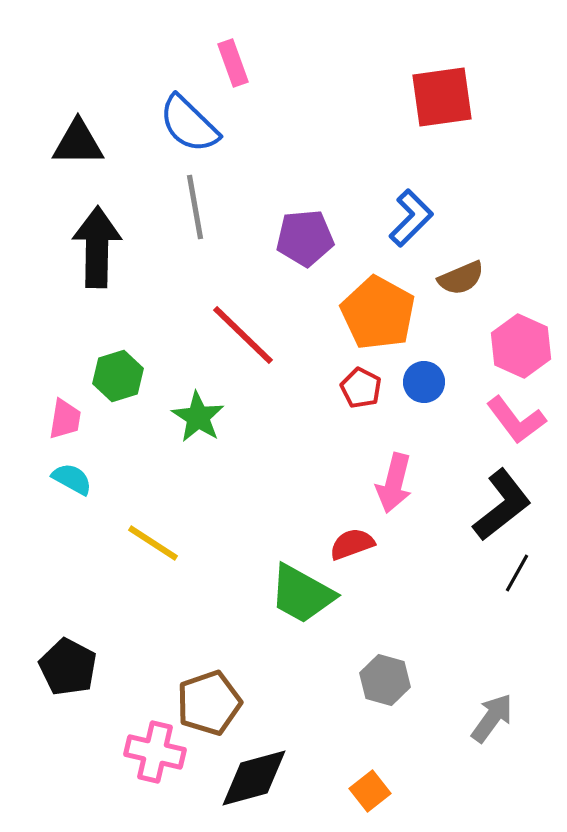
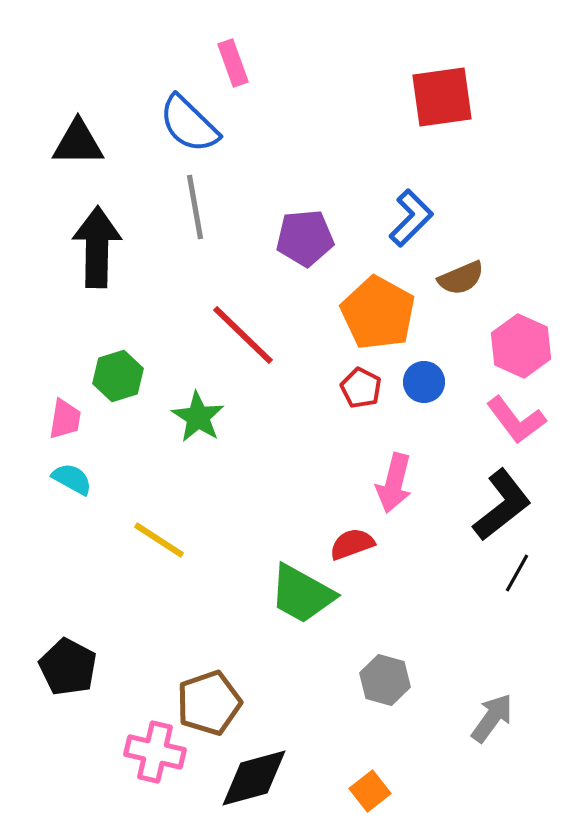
yellow line: moved 6 px right, 3 px up
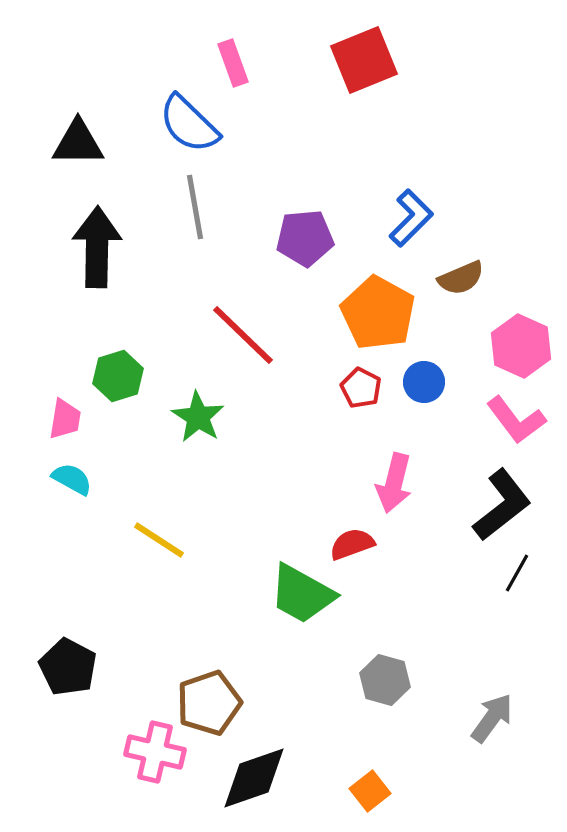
red square: moved 78 px left, 37 px up; rotated 14 degrees counterclockwise
black diamond: rotated 4 degrees counterclockwise
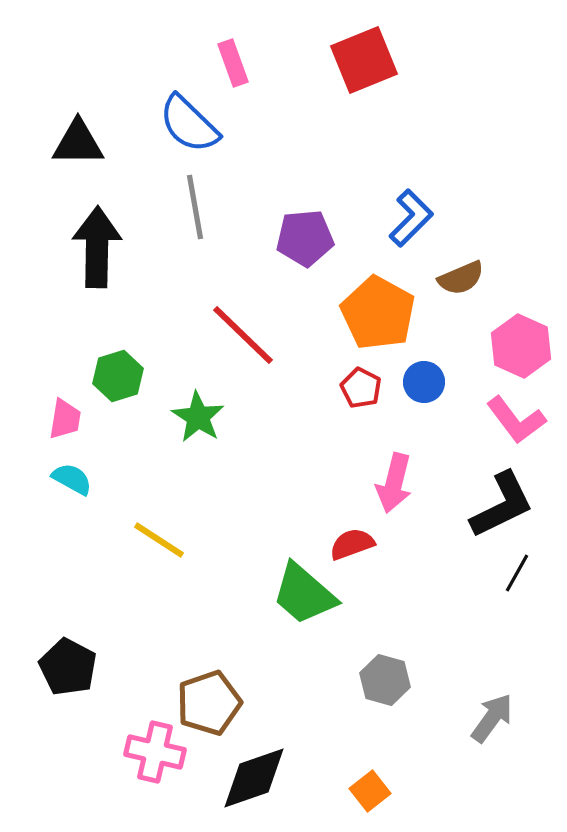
black L-shape: rotated 12 degrees clockwise
green trapezoid: moved 2 px right; rotated 12 degrees clockwise
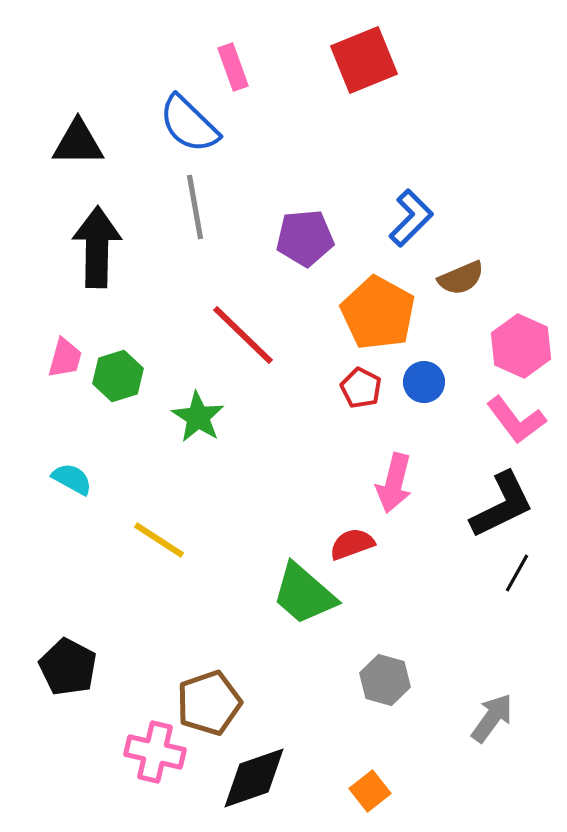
pink rectangle: moved 4 px down
pink trapezoid: moved 61 px up; rotated 6 degrees clockwise
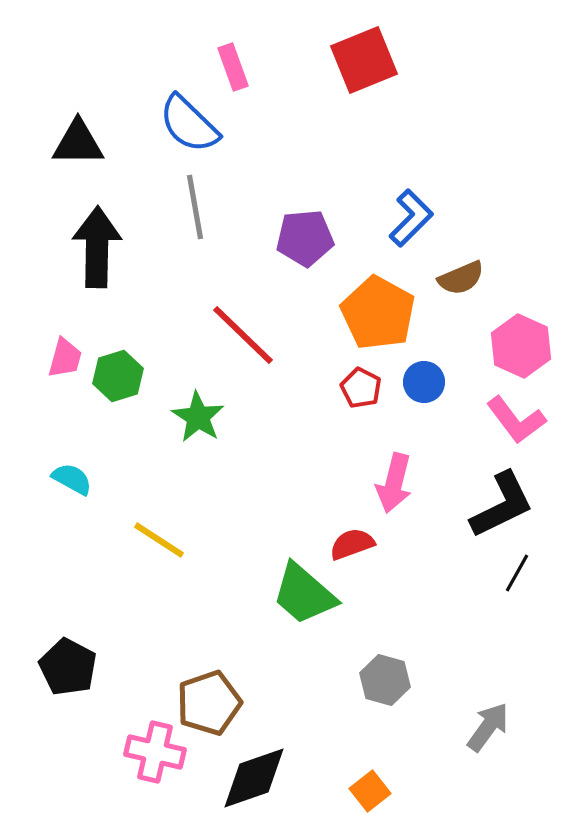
gray arrow: moved 4 px left, 9 px down
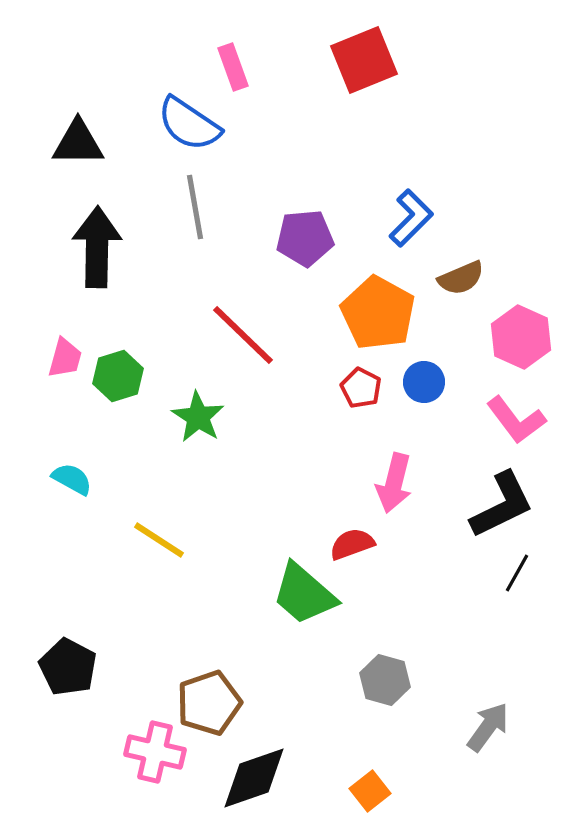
blue semicircle: rotated 10 degrees counterclockwise
pink hexagon: moved 9 px up
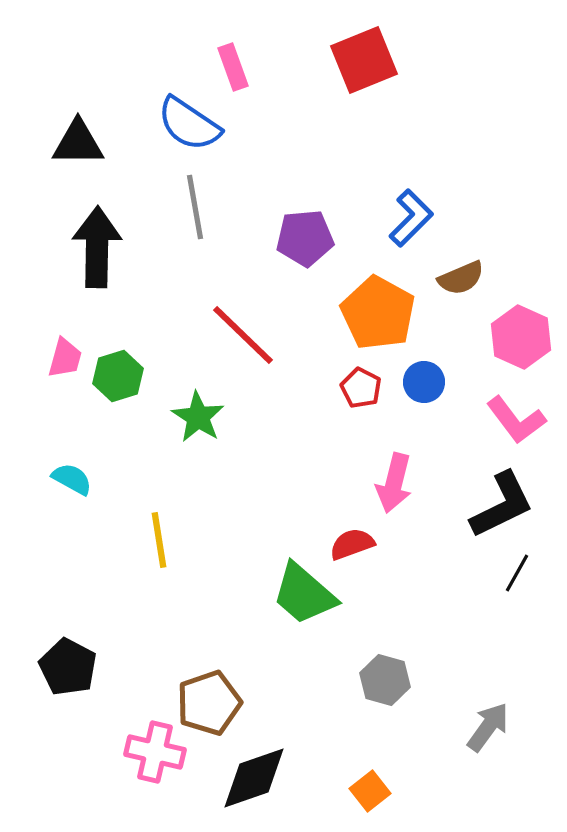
yellow line: rotated 48 degrees clockwise
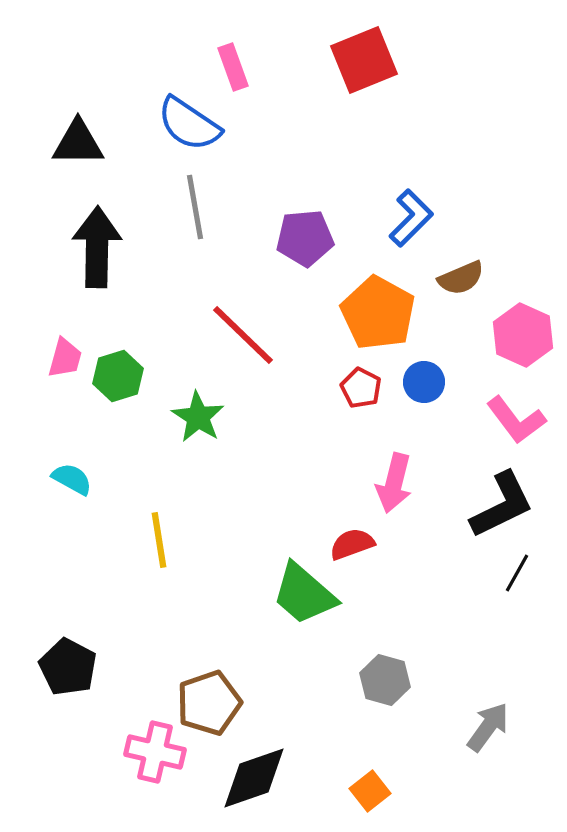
pink hexagon: moved 2 px right, 2 px up
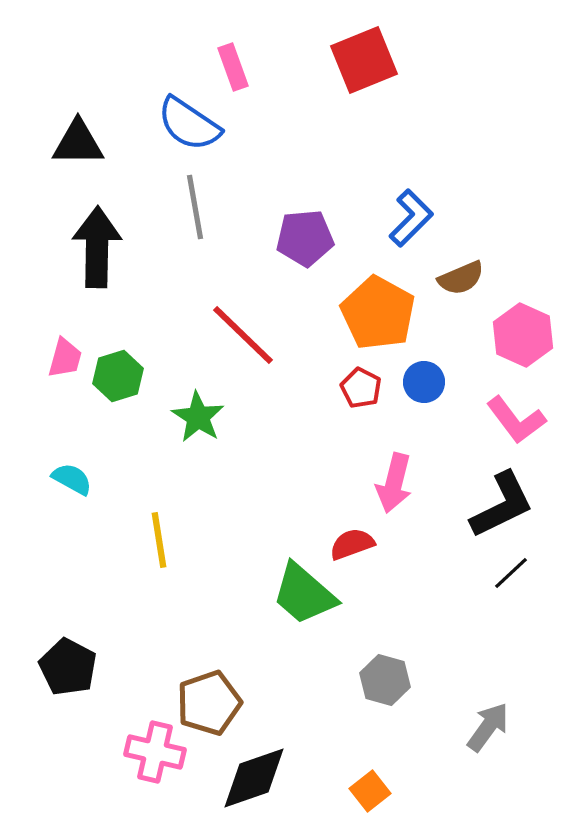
black line: moved 6 px left; rotated 18 degrees clockwise
